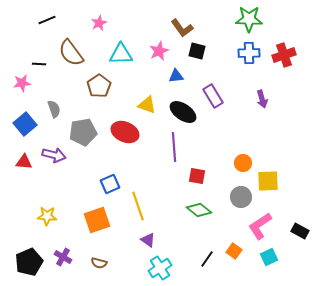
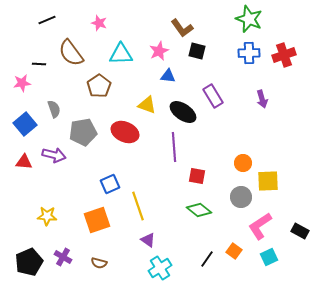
green star at (249, 19): rotated 20 degrees clockwise
pink star at (99, 23): rotated 28 degrees counterclockwise
blue triangle at (176, 76): moved 8 px left; rotated 14 degrees clockwise
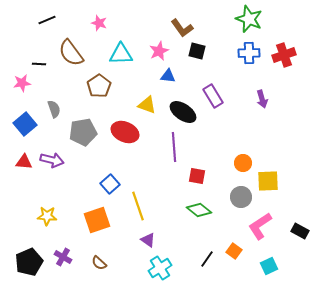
purple arrow at (54, 155): moved 2 px left, 5 px down
blue square at (110, 184): rotated 18 degrees counterclockwise
cyan square at (269, 257): moved 9 px down
brown semicircle at (99, 263): rotated 28 degrees clockwise
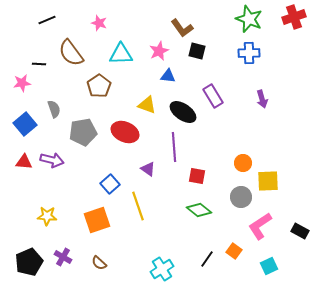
red cross at (284, 55): moved 10 px right, 38 px up
purple triangle at (148, 240): moved 71 px up
cyan cross at (160, 268): moved 2 px right, 1 px down
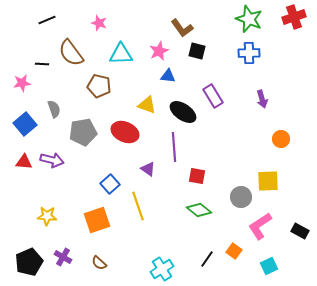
black line at (39, 64): moved 3 px right
brown pentagon at (99, 86): rotated 25 degrees counterclockwise
orange circle at (243, 163): moved 38 px right, 24 px up
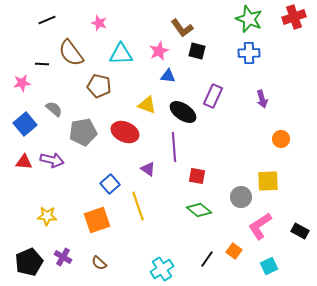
purple rectangle at (213, 96): rotated 55 degrees clockwise
gray semicircle at (54, 109): rotated 30 degrees counterclockwise
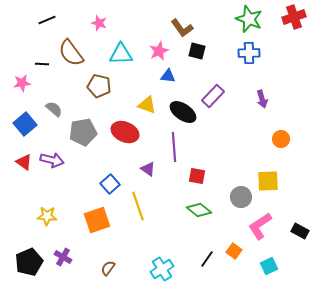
purple rectangle at (213, 96): rotated 20 degrees clockwise
red triangle at (24, 162): rotated 30 degrees clockwise
brown semicircle at (99, 263): moved 9 px right, 5 px down; rotated 84 degrees clockwise
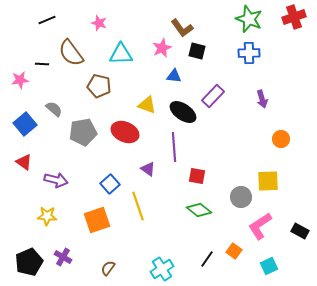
pink star at (159, 51): moved 3 px right, 3 px up
blue triangle at (168, 76): moved 6 px right
pink star at (22, 83): moved 2 px left, 3 px up
purple arrow at (52, 160): moved 4 px right, 20 px down
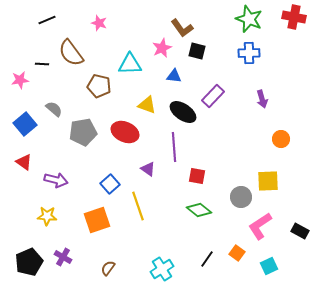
red cross at (294, 17): rotated 30 degrees clockwise
cyan triangle at (121, 54): moved 9 px right, 10 px down
orange square at (234, 251): moved 3 px right, 2 px down
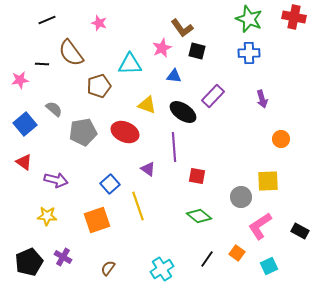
brown pentagon at (99, 86): rotated 30 degrees counterclockwise
green diamond at (199, 210): moved 6 px down
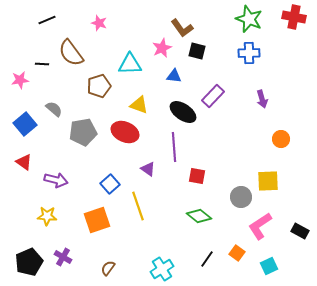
yellow triangle at (147, 105): moved 8 px left
